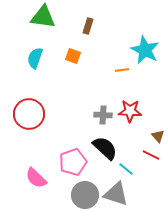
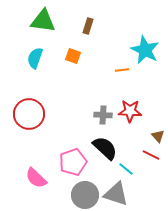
green triangle: moved 4 px down
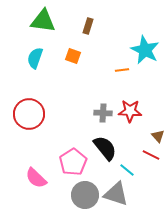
gray cross: moved 2 px up
black semicircle: rotated 8 degrees clockwise
pink pentagon: rotated 12 degrees counterclockwise
cyan line: moved 1 px right, 1 px down
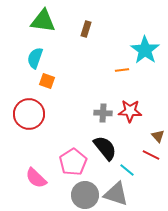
brown rectangle: moved 2 px left, 3 px down
cyan star: rotated 8 degrees clockwise
orange square: moved 26 px left, 25 px down
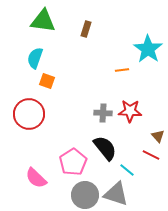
cyan star: moved 3 px right, 1 px up
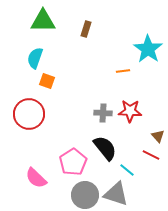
green triangle: rotated 8 degrees counterclockwise
orange line: moved 1 px right, 1 px down
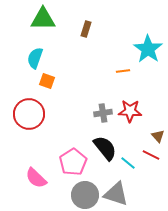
green triangle: moved 2 px up
gray cross: rotated 12 degrees counterclockwise
cyan line: moved 1 px right, 7 px up
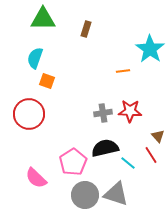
cyan star: moved 2 px right
black semicircle: rotated 64 degrees counterclockwise
red line: rotated 30 degrees clockwise
